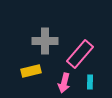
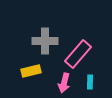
pink rectangle: moved 2 px left
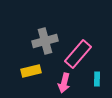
gray cross: rotated 15 degrees counterclockwise
cyan rectangle: moved 7 px right, 3 px up
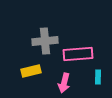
gray cross: rotated 10 degrees clockwise
pink rectangle: rotated 44 degrees clockwise
cyan rectangle: moved 1 px right, 2 px up
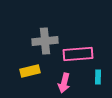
yellow rectangle: moved 1 px left
